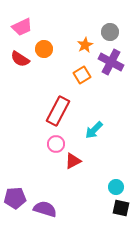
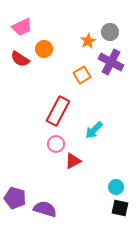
orange star: moved 3 px right, 4 px up
purple pentagon: rotated 20 degrees clockwise
black square: moved 1 px left
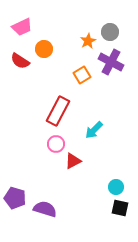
red semicircle: moved 2 px down
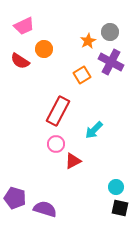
pink trapezoid: moved 2 px right, 1 px up
